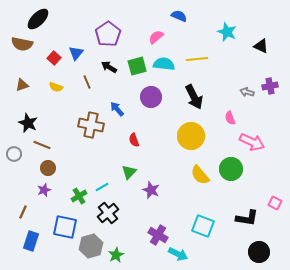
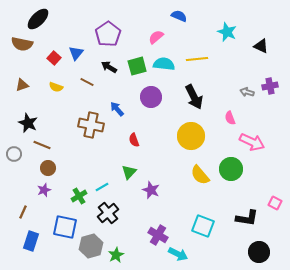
brown line at (87, 82): rotated 40 degrees counterclockwise
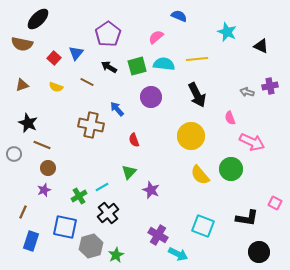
black arrow at (194, 97): moved 3 px right, 2 px up
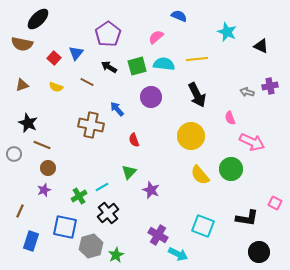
brown line at (23, 212): moved 3 px left, 1 px up
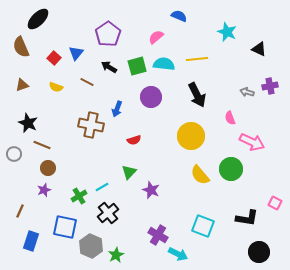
brown semicircle at (22, 44): moved 1 px left, 3 px down; rotated 55 degrees clockwise
black triangle at (261, 46): moved 2 px left, 3 px down
blue arrow at (117, 109): rotated 119 degrees counterclockwise
red semicircle at (134, 140): rotated 88 degrees counterclockwise
gray hexagon at (91, 246): rotated 20 degrees counterclockwise
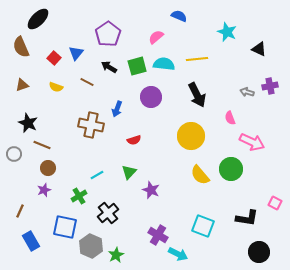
cyan line at (102, 187): moved 5 px left, 12 px up
blue rectangle at (31, 241): rotated 48 degrees counterclockwise
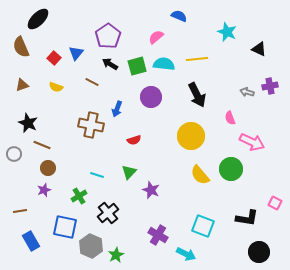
purple pentagon at (108, 34): moved 2 px down
black arrow at (109, 67): moved 1 px right, 3 px up
brown line at (87, 82): moved 5 px right
cyan line at (97, 175): rotated 48 degrees clockwise
brown line at (20, 211): rotated 56 degrees clockwise
cyan arrow at (178, 254): moved 8 px right
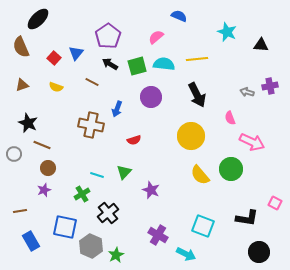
black triangle at (259, 49): moved 2 px right, 4 px up; rotated 21 degrees counterclockwise
green triangle at (129, 172): moved 5 px left
green cross at (79, 196): moved 3 px right, 2 px up
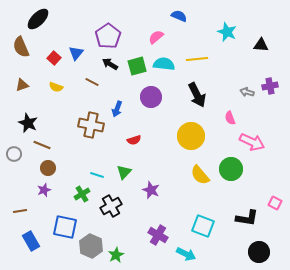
black cross at (108, 213): moved 3 px right, 7 px up; rotated 10 degrees clockwise
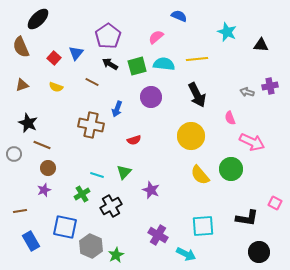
cyan square at (203, 226): rotated 25 degrees counterclockwise
